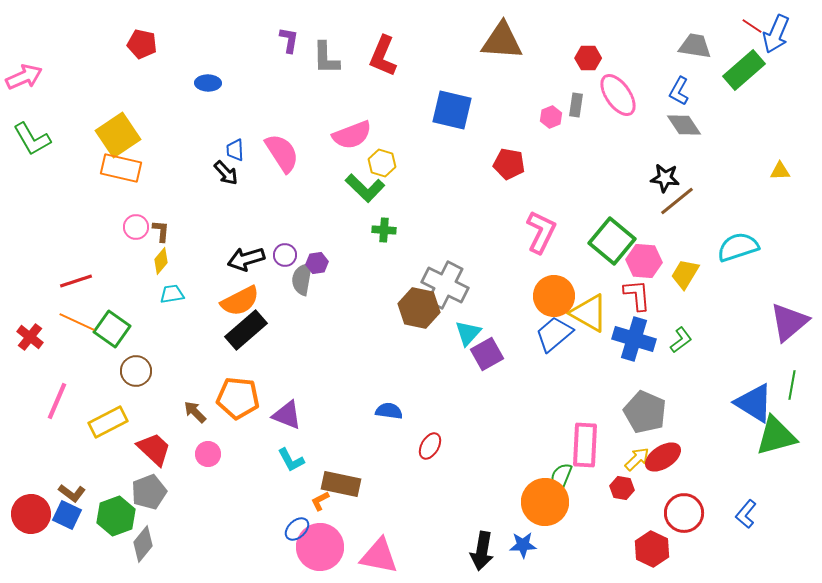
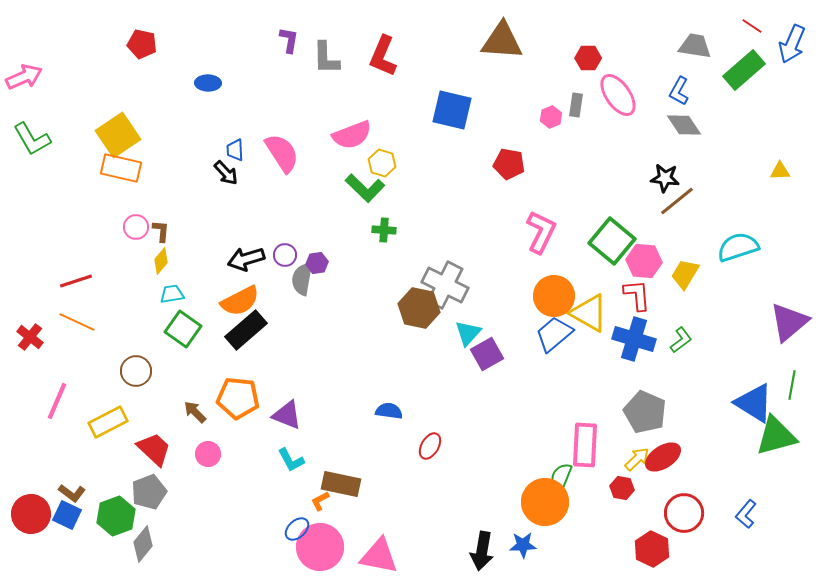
blue arrow at (776, 34): moved 16 px right, 10 px down
green square at (112, 329): moved 71 px right
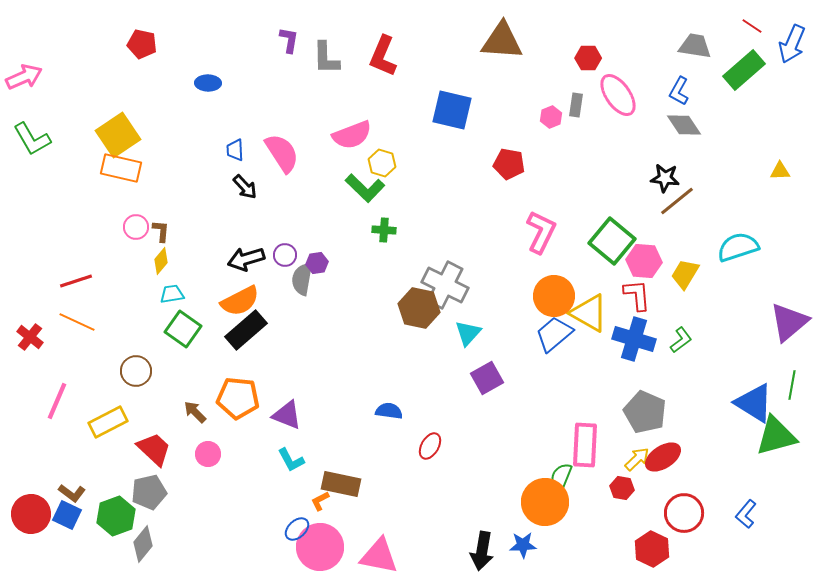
black arrow at (226, 173): moved 19 px right, 14 px down
purple square at (487, 354): moved 24 px down
gray pentagon at (149, 492): rotated 8 degrees clockwise
